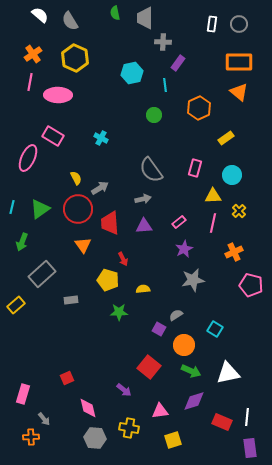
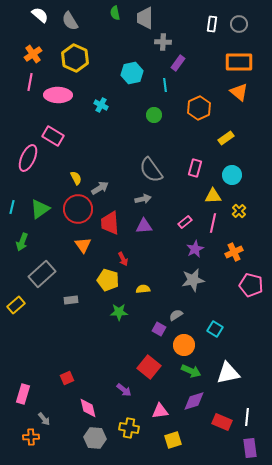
cyan cross at (101, 138): moved 33 px up
pink rectangle at (179, 222): moved 6 px right
purple star at (184, 249): moved 11 px right
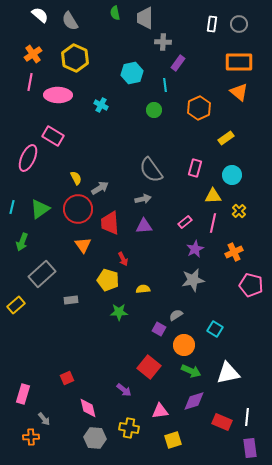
green circle at (154, 115): moved 5 px up
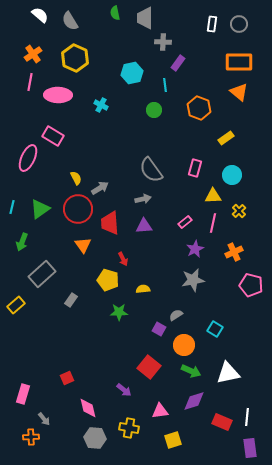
orange hexagon at (199, 108): rotated 15 degrees counterclockwise
gray rectangle at (71, 300): rotated 48 degrees counterclockwise
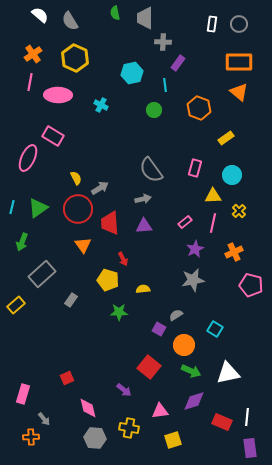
green triangle at (40, 209): moved 2 px left, 1 px up
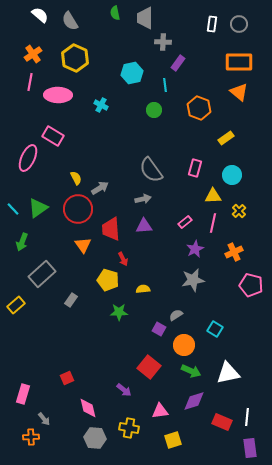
cyan line at (12, 207): moved 1 px right, 2 px down; rotated 56 degrees counterclockwise
red trapezoid at (110, 223): moved 1 px right, 6 px down
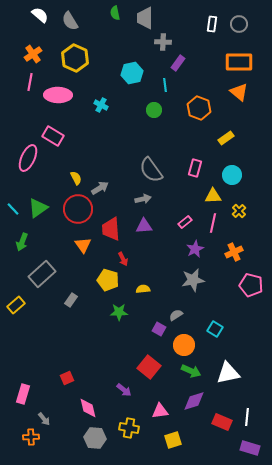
purple rectangle at (250, 448): rotated 66 degrees counterclockwise
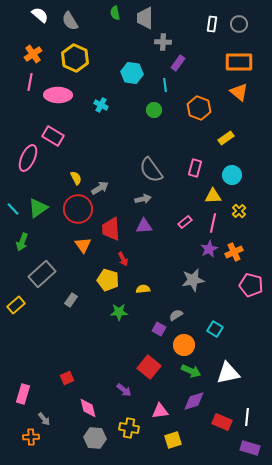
cyan hexagon at (132, 73): rotated 20 degrees clockwise
purple star at (195, 249): moved 14 px right
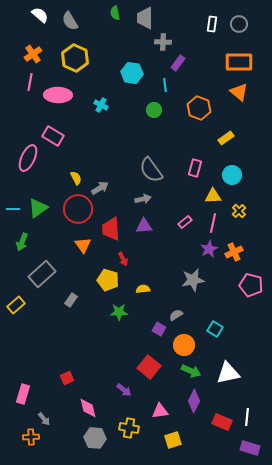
cyan line at (13, 209): rotated 48 degrees counterclockwise
purple diamond at (194, 401): rotated 45 degrees counterclockwise
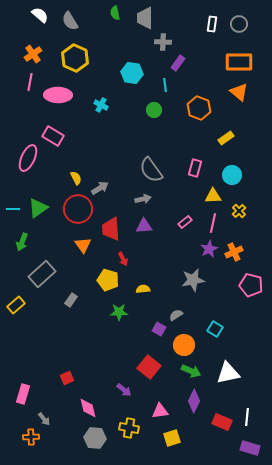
yellow square at (173, 440): moved 1 px left, 2 px up
